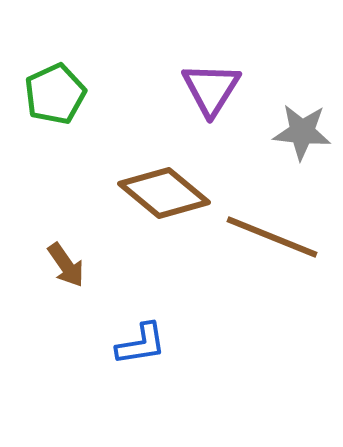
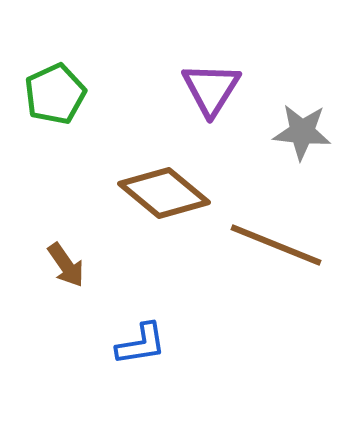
brown line: moved 4 px right, 8 px down
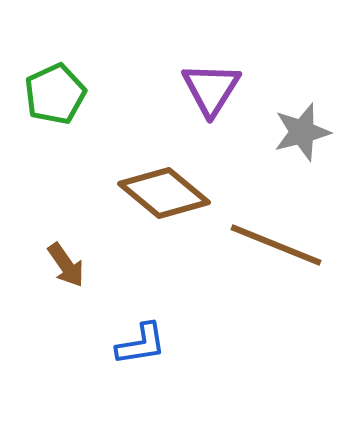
gray star: rotated 20 degrees counterclockwise
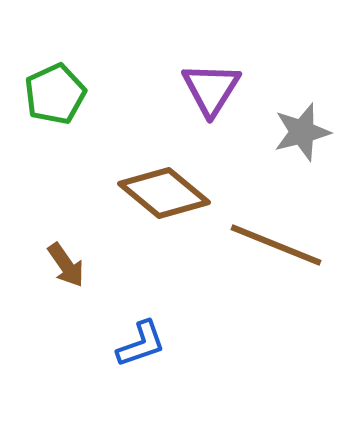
blue L-shape: rotated 10 degrees counterclockwise
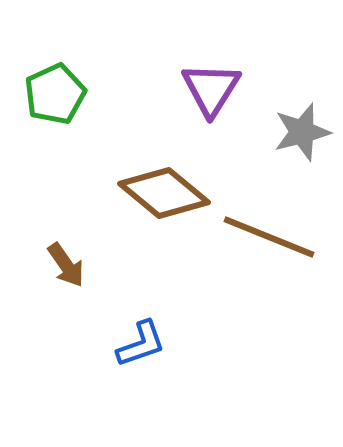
brown line: moved 7 px left, 8 px up
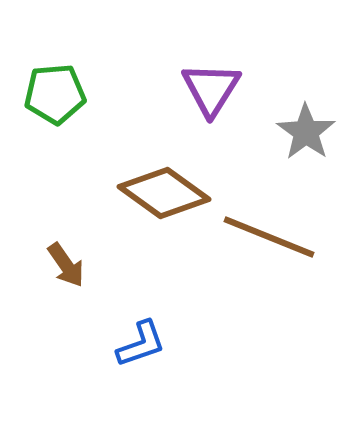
green pentagon: rotated 20 degrees clockwise
gray star: moved 4 px right; rotated 22 degrees counterclockwise
brown diamond: rotated 4 degrees counterclockwise
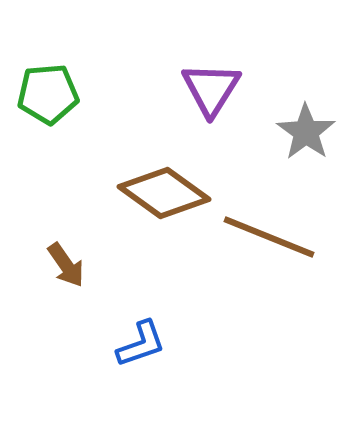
green pentagon: moved 7 px left
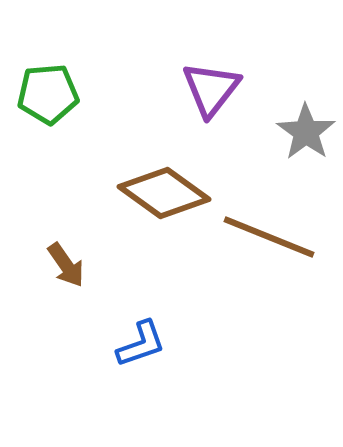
purple triangle: rotated 6 degrees clockwise
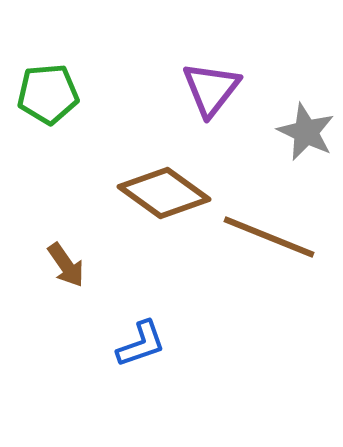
gray star: rotated 10 degrees counterclockwise
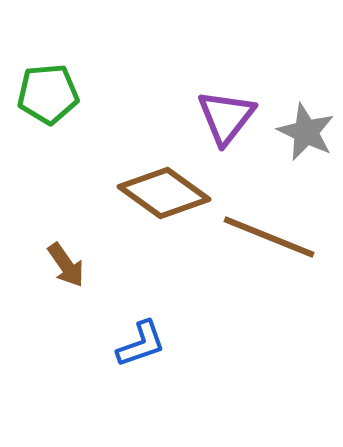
purple triangle: moved 15 px right, 28 px down
